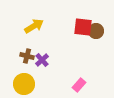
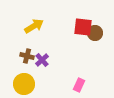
brown circle: moved 1 px left, 2 px down
pink rectangle: rotated 16 degrees counterclockwise
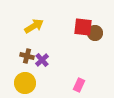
yellow circle: moved 1 px right, 1 px up
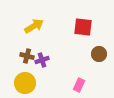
brown circle: moved 4 px right, 21 px down
purple cross: rotated 24 degrees clockwise
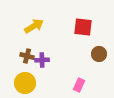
purple cross: rotated 16 degrees clockwise
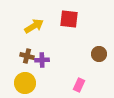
red square: moved 14 px left, 8 px up
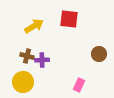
yellow circle: moved 2 px left, 1 px up
